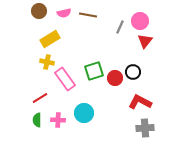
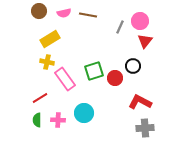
black circle: moved 6 px up
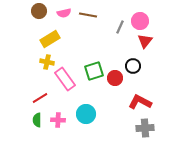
cyan circle: moved 2 px right, 1 px down
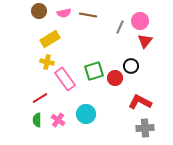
black circle: moved 2 px left
pink cross: rotated 32 degrees clockwise
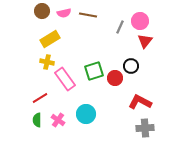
brown circle: moved 3 px right
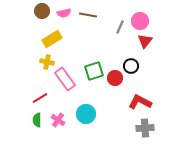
yellow rectangle: moved 2 px right
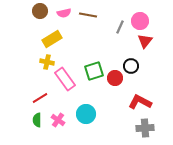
brown circle: moved 2 px left
